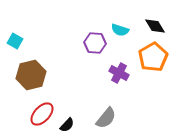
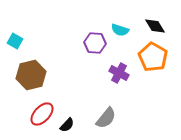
orange pentagon: rotated 12 degrees counterclockwise
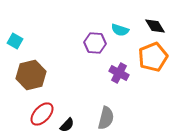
orange pentagon: rotated 20 degrees clockwise
gray semicircle: rotated 25 degrees counterclockwise
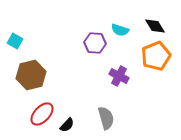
orange pentagon: moved 3 px right, 1 px up
purple cross: moved 3 px down
gray semicircle: rotated 30 degrees counterclockwise
